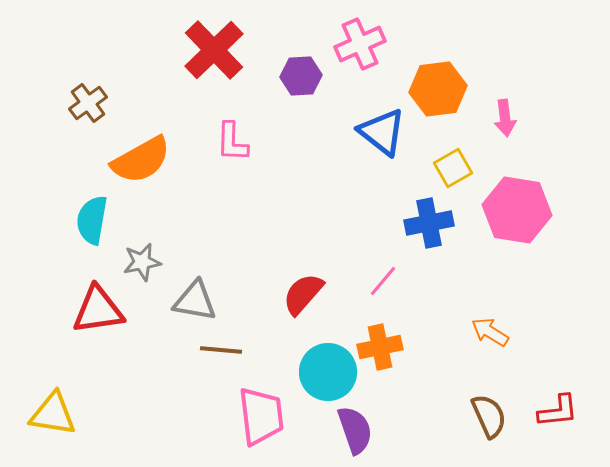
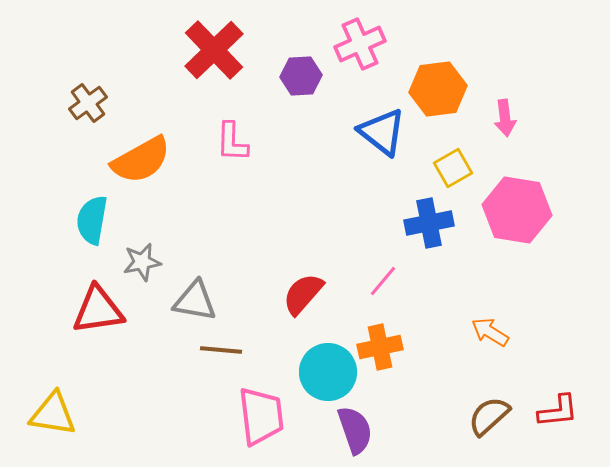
brown semicircle: rotated 108 degrees counterclockwise
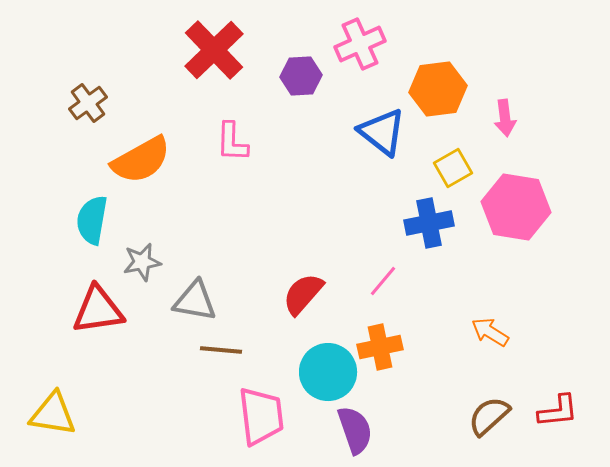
pink hexagon: moved 1 px left, 3 px up
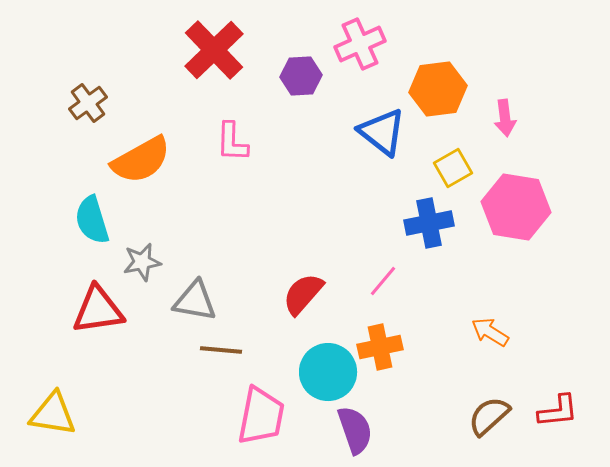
cyan semicircle: rotated 27 degrees counterclockwise
pink trapezoid: rotated 18 degrees clockwise
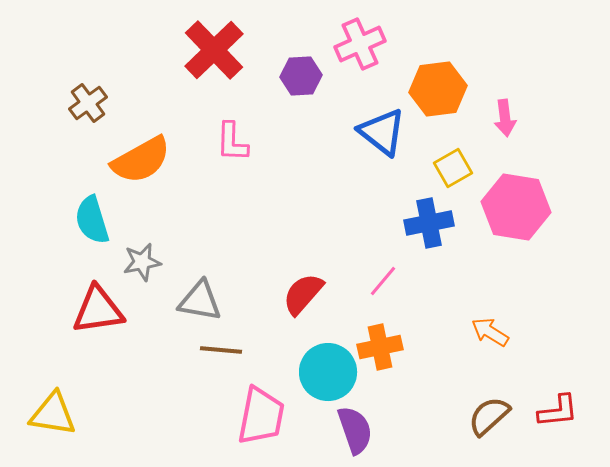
gray triangle: moved 5 px right
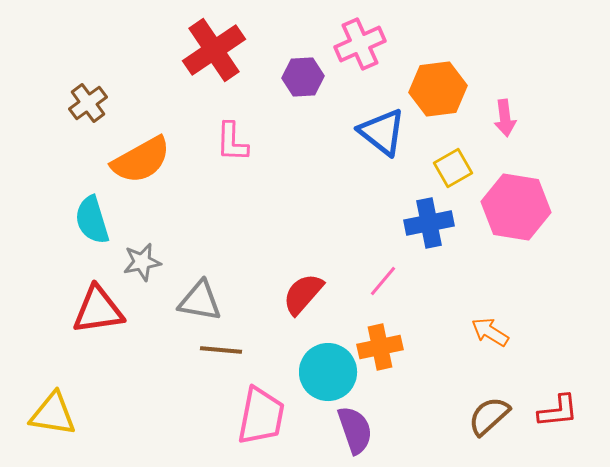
red cross: rotated 10 degrees clockwise
purple hexagon: moved 2 px right, 1 px down
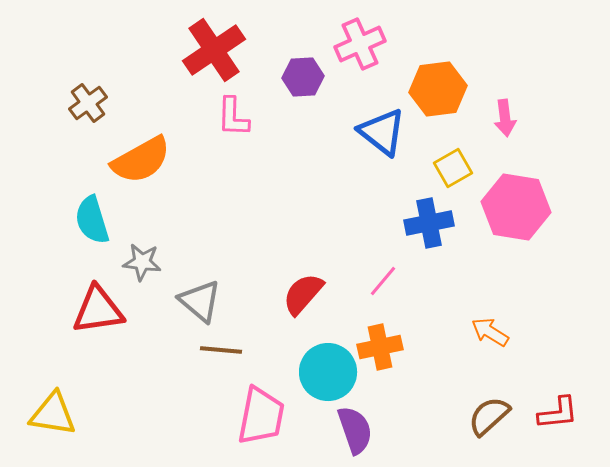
pink L-shape: moved 1 px right, 25 px up
gray star: rotated 18 degrees clockwise
gray triangle: rotated 30 degrees clockwise
red L-shape: moved 2 px down
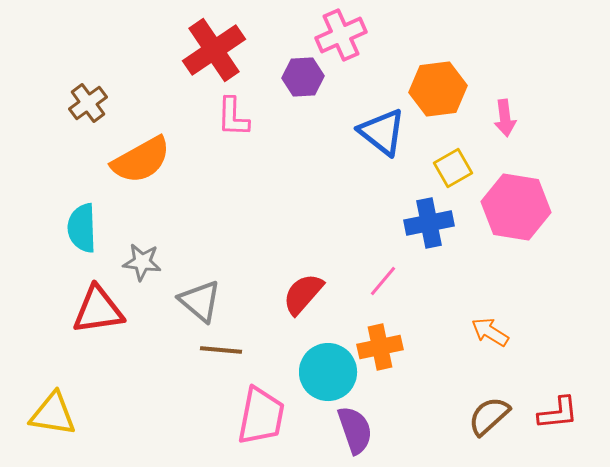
pink cross: moved 19 px left, 9 px up
cyan semicircle: moved 10 px left, 8 px down; rotated 15 degrees clockwise
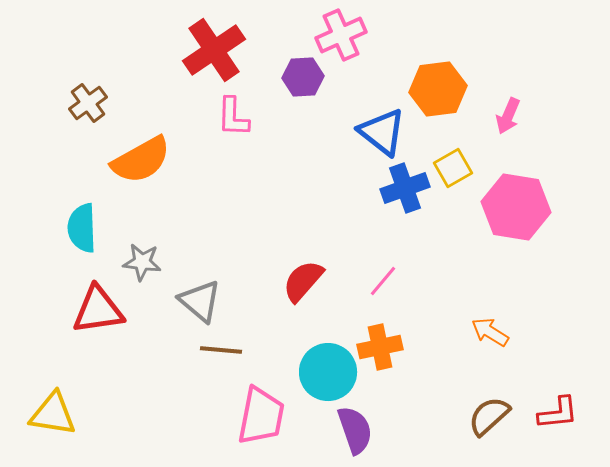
pink arrow: moved 3 px right, 2 px up; rotated 30 degrees clockwise
blue cross: moved 24 px left, 35 px up; rotated 9 degrees counterclockwise
red semicircle: moved 13 px up
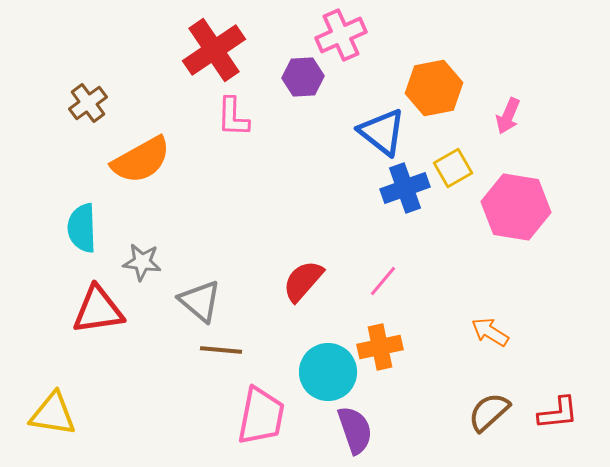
orange hexagon: moved 4 px left, 1 px up; rotated 4 degrees counterclockwise
brown semicircle: moved 4 px up
